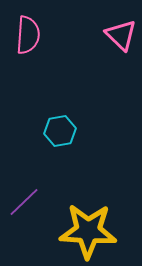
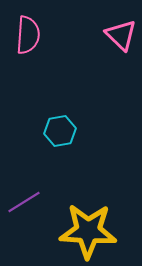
purple line: rotated 12 degrees clockwise
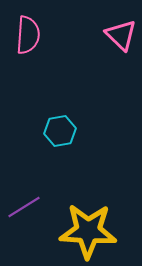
purple line: moved 5 px down
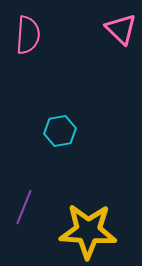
pink triangle: moved 6 px up
purple line: rotated 36 degrees counterclockwise
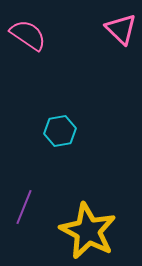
pink semicircle: rotated 60 degrees counterclockwise
yellow star: rotated 24 degrees clockwise
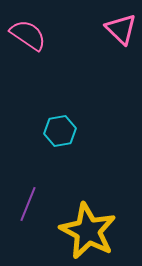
purple line: moved 4 px right, 3 px up
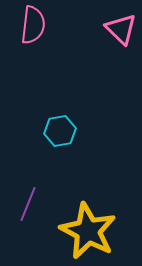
pink semicircle: moved 5 px right, 10 px up; rotated 63 degrees clockwise
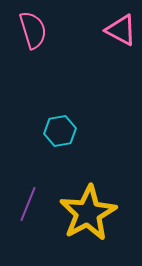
pink semicircle: moved 5 px down; rotated 24 degrees counterclockwise
pink triangle: moved 1 px down; rotated 16 degrees counterclockwise
yellow star: moved 18 px up; rotated 16 degrees clockwise
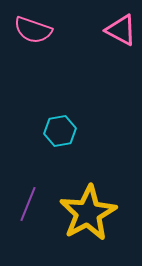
pink semicircle: rotated 126 degrees clockwise
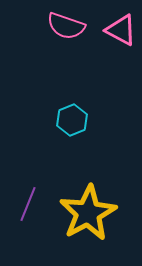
pink semicircle: moved 33 px right, 4 px up
cyan hexagon: moved 12 px right, 11 px up; rotated 12 degrees counterclockwise
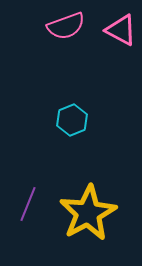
pink semicircle: rotated 39 degrees counterclockwise
